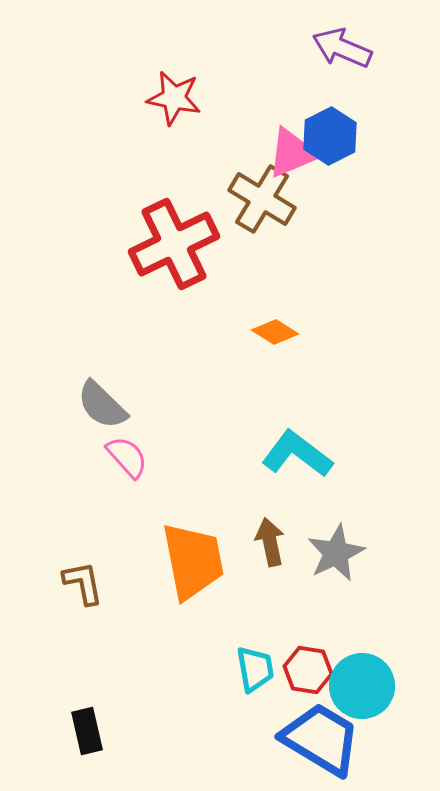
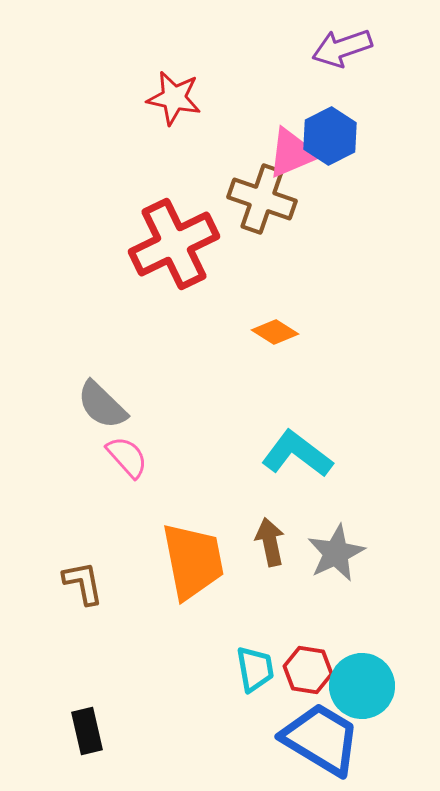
purple arrow: rotated 42 degrees counterclockwise
brown cross: rotated 12 degrees counterclockwise
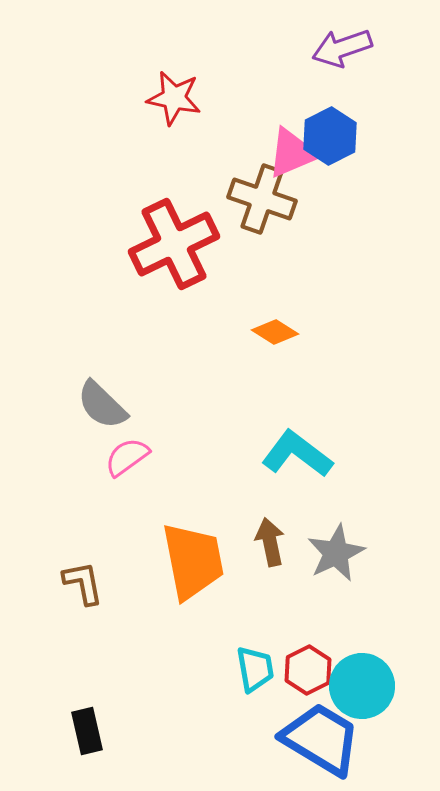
pink semicircle: rotated 84 degrees counterclockwise
red hexagon: rotated 24 degrees clockwise
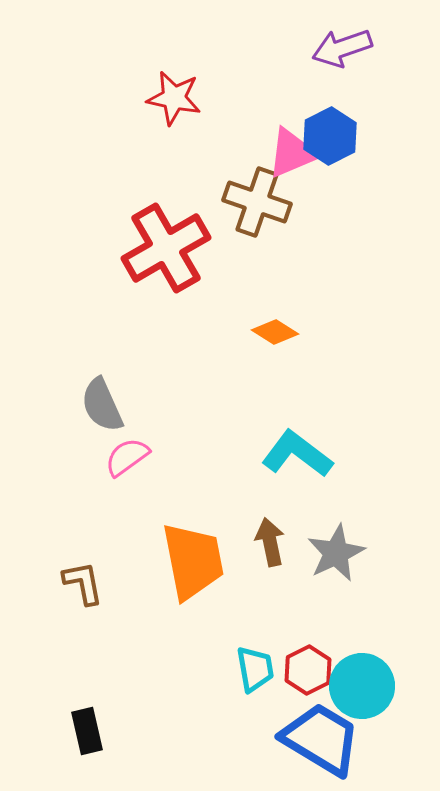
brown cross: moved 5 px left, 3 px down
red cross: moved 8 px left, 4 px down; rotated 4 degrees counterclockwise
gray semicircle: rotated 22 degrees clockwise
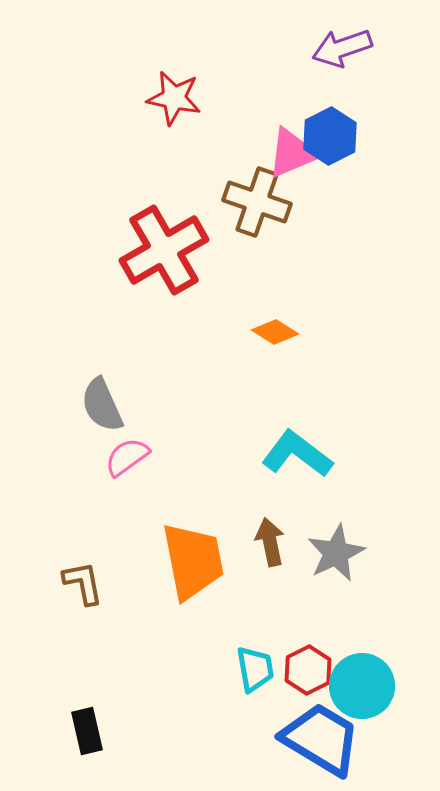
red cross: moved 2 px left, 2 px down
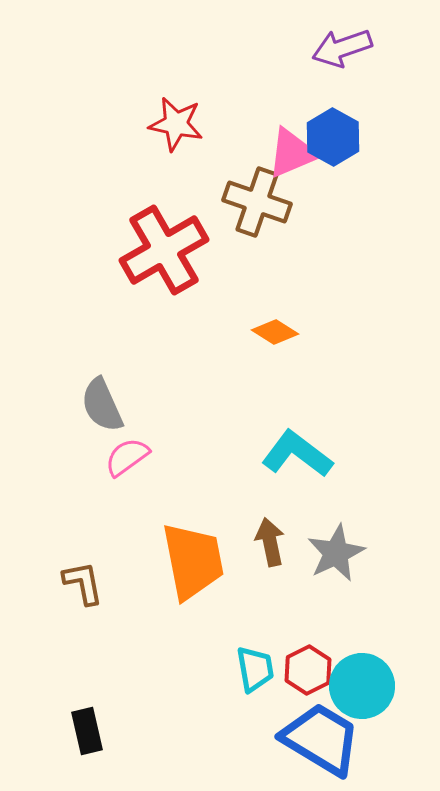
red star: moved 2 px right, 26 px down
blue hexagon: moved 3 px right, 1 px down; rotated 4 degrees counterclockwise
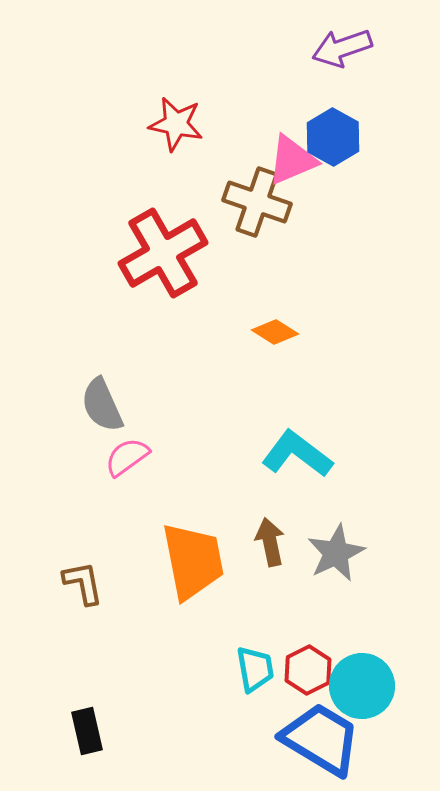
pink triangle: moved 7 px down
red cross: moved 1 px left, 3 px down
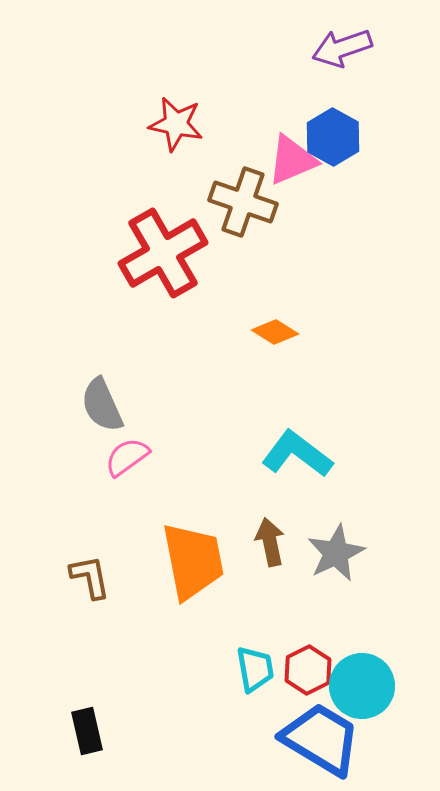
brown cross: moved 14 px left
brown L-shape: moved 7 px right, 6 px up
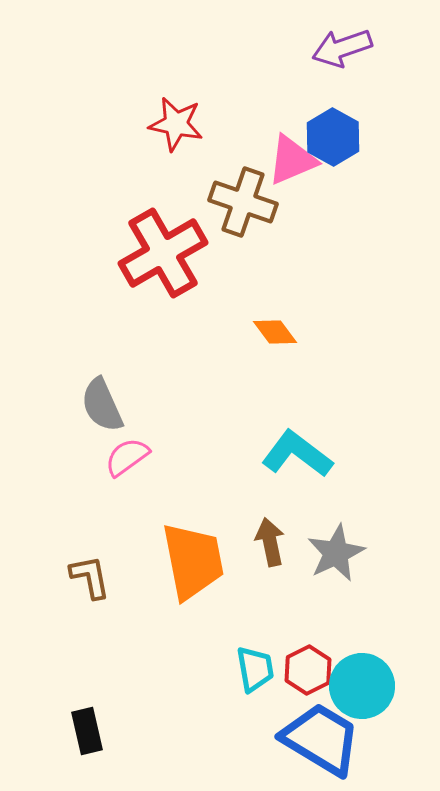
orange diamond: rotated 21 degrees clockwise
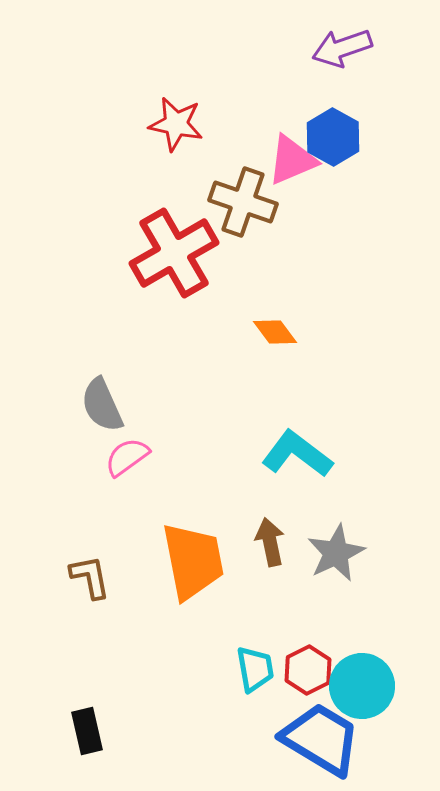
red cross: moved 11 px right
